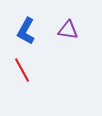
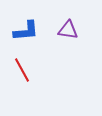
blue L-shape: rotated 124 degrees counterclockwise
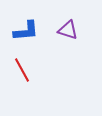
purple triangle: rotated 10 degrees clockwise
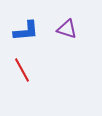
purple triangle: moved 1 px left, 1 px up
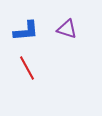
red line: moved 5 px right, 2 px up
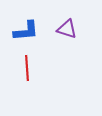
red line: rotated 25 degrees clockwise
